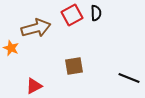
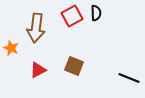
red square: moved 1 px down
brown arrow: rotated 112 degrees clockwise
brown square: rotated 30 degrees clockwise
red triangle: moved 4 px right, 16 px up
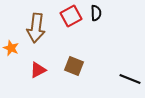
red square: moved 1 px left
black line: moved 1 px right, 1 px down
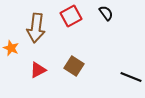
black semicircle: moved 10 px right; rotated 35 degrees counterclockwise
brown square: rotated 12 degrees clockwise
black line: moved 1 px right, 2 px up
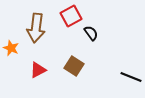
black semicircle: moved 15 px left, 20 px down
